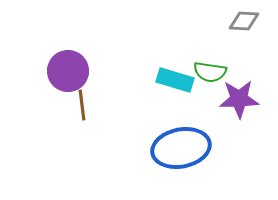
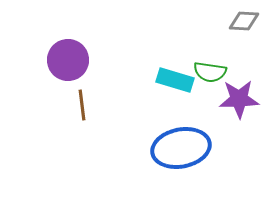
purple circle: moved 11 px up
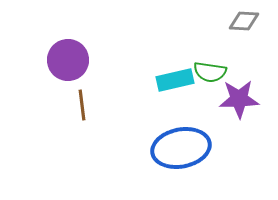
cyan rectangle: rotated 30 degrees counterclockwise
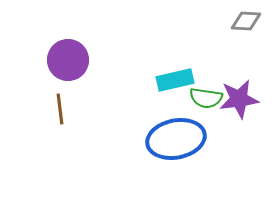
gray diamond: moved 2 px right
green semicircle: moved 4 px left, 26 px down
purple star: rotated 6 degrees counterclockwise
brown line: moved 22 px left, 4 px down
blue ellipse: moved 5 px left, 9 px up
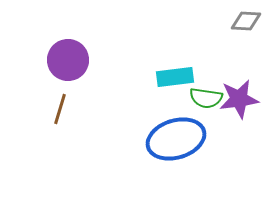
cyan rectangle: moved 3 px up; rotated 6 degrees clockwise
brown line: rotated 24 degrees clockwise
blue ellipse: rotated 6 degrees counterclockwise
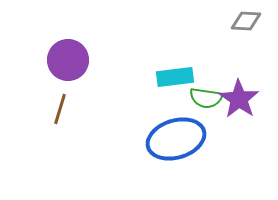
purple star: rotated 30 degrees counterclockwise
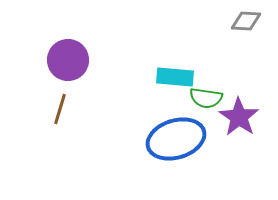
cyan rectangle: rotated 12 degrees clockwise
purple star: moved 18 px down
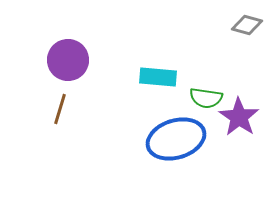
gray diamond: moved 1 px right, 4 px down; rotated 12 degrees clockwise
cyan rectangle: moved 17 px left
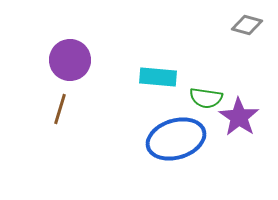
purple circle: moved 2 px right
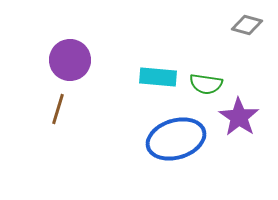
green semicircle: moved 14 px up
brown line: moved 2 px left
